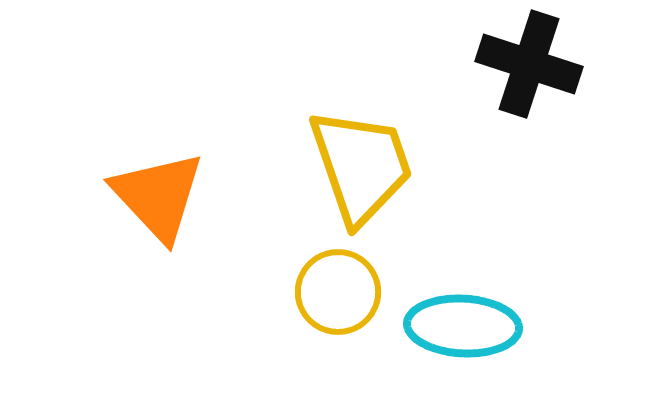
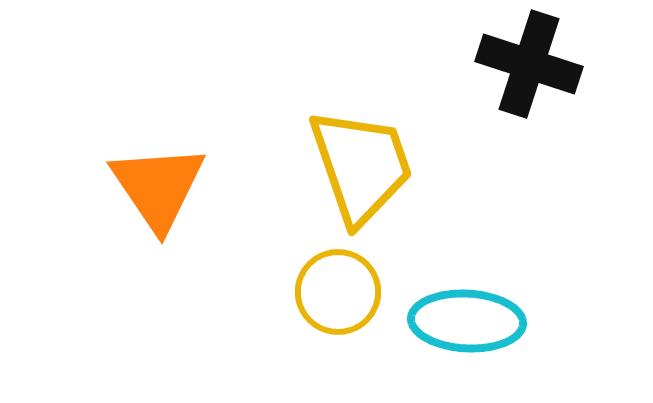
orange triangle: moved 9 px up; rotated 9 degrees clockwise
cyan ellipse: moved 4 px right, 5 px up
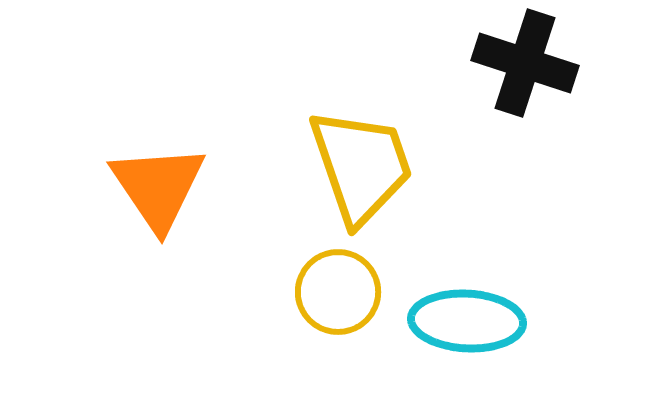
black cross: moved 4 px left, 1 px up
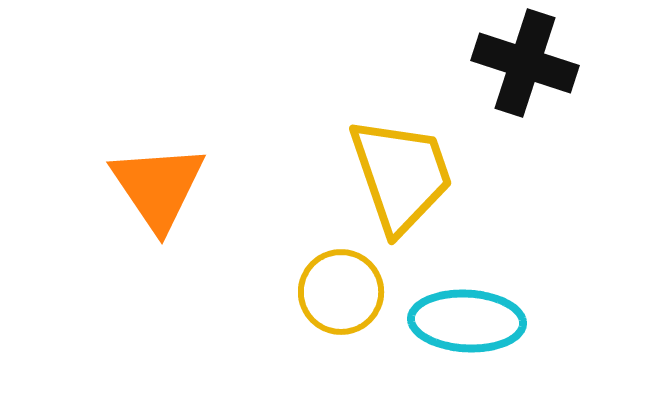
yellow trapezoid: moved 40 px right, 9 px down
yellow circle: moved 3 px right
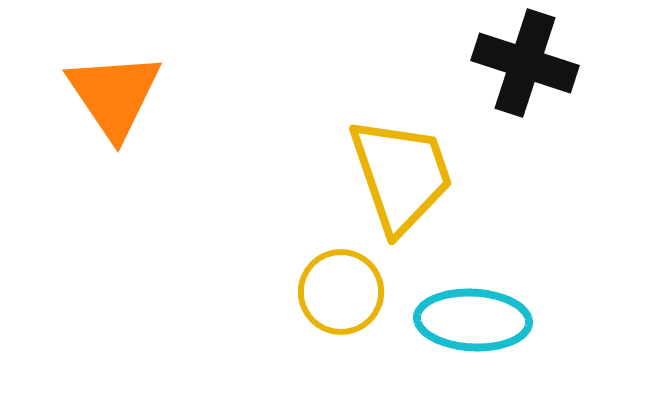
orange triangle: moved 44 px left, 92 px up
cyan ellipse: moved 6 px right, 1 px up
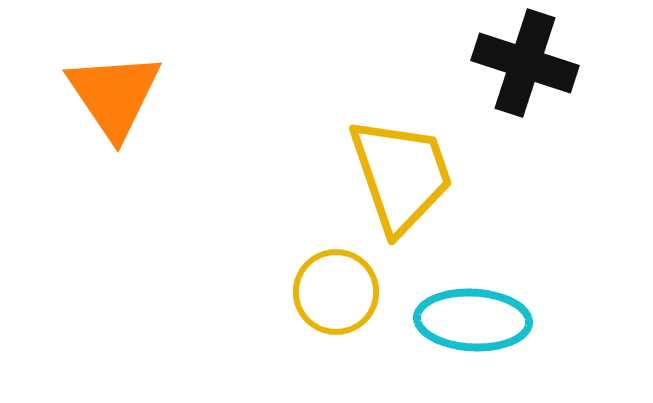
yellow circle: moved 5 px left
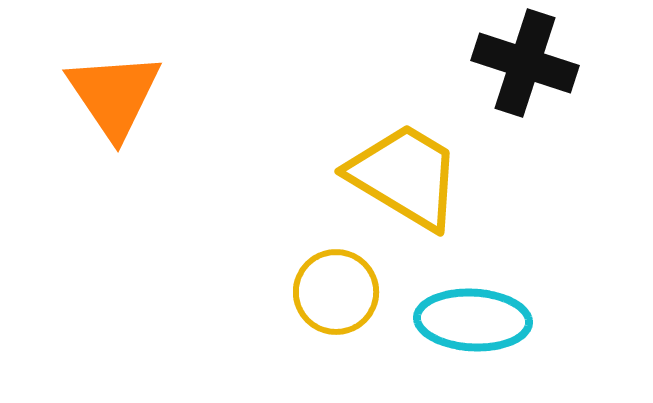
yellow trapezoid: moved 4 px right, 1 px down; rotated 40 degrees counterclockwise
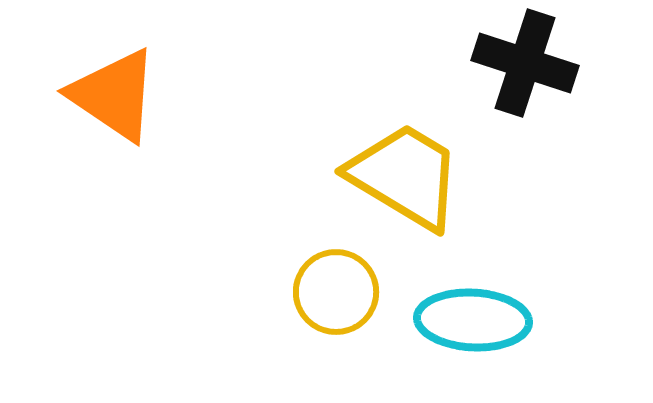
orange triangle: rotated 22 degrees counterclockwise
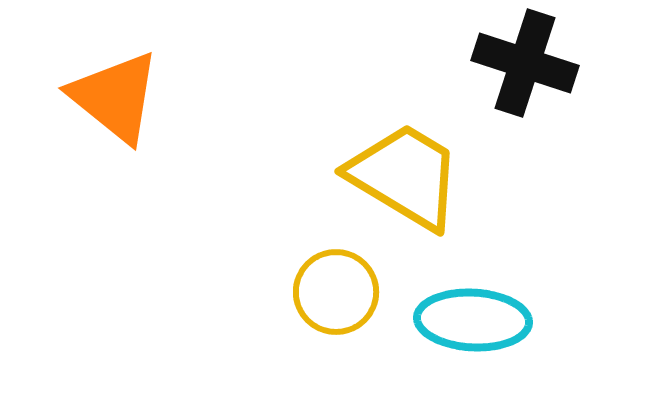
orange triangle: moved 1 px right, 2 px down; rotated 5 degrees clockwise
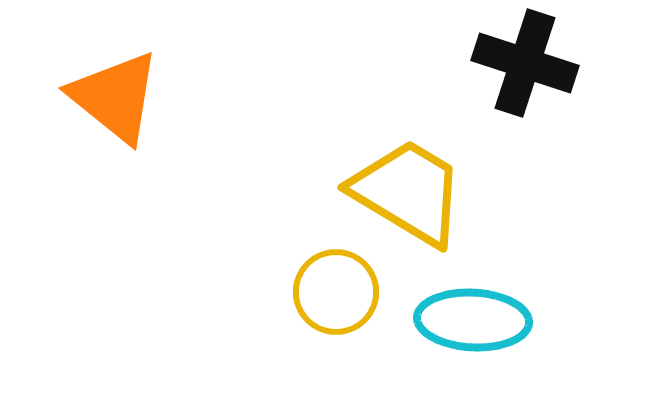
yellow trapezoid: moved 3 px right, 16 px down
